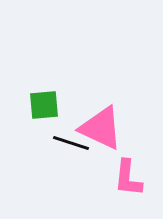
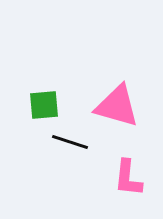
pink triangle: moved 16 px right, 22 px up; rotated 9 degrees counterclockwise
black line: moved 1 px left, 1 px up
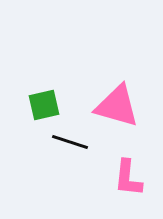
green square: rotated 8 degrees counterclockwise
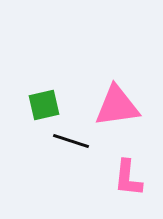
pink triangle: rotated 24 degrees counterclockwise
black line: moved 1 px right, 1 px up
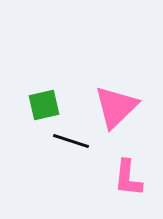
pink triangle: moved 1 px left, 1 px down; rotated 36 degrees counterclockwise
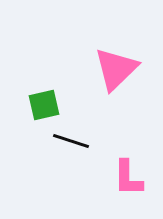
pink triangle: moved 38 px up
pink L-shape: rotated 6 degrees counterclockwise
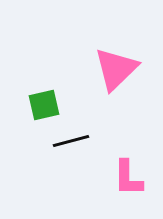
black line: rotated 33 degrees counterclockwise
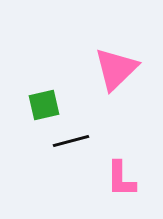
pink L-shape: moved 7 px left, 1 px down
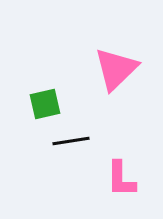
green square: moved 1 px right, 1 px up
black line: rotated 6 degrees clockwise
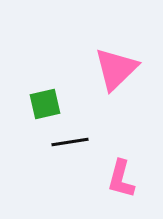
black line: moved 1 px left, 1 px down
pink L-shape: rotated 15 degrees clockwise
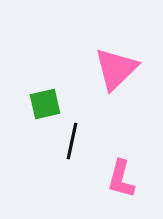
black line: moved 2 px right, 1 px up; rotated 69 degrees counterclockwise
